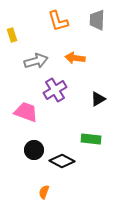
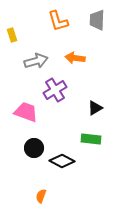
black triangle: moved 3 px left, 9 px down
black circle: moved 2 px up
orange semicircle: moved 3 px left, 4 px down
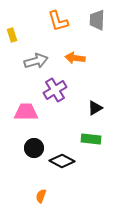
pink trapezoid: rotated 20 degrees counterclockwise
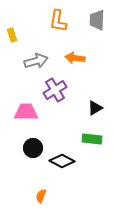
orange L-shape: rotated 25 degrees clockwise
green rectangle: moved 1 px right
black circle: moved 1 px left
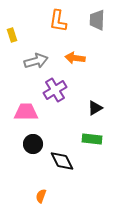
black circle: moved 4 px up
black diamond: rotated 35 degrees clockwise
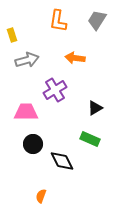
gray trapezoid: rotated 30 degrees clockwise
gray arrow: moved 9 px left, 1 px up
green rectangle: moved 2 px left; rotated 18 degrees clockwise
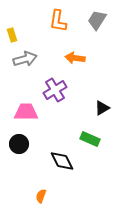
gray arrow: moved 2 px left, 1 px up
black triangle: moved 7 px right
black circle: moved 14 px left
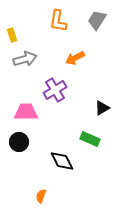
orange arrow: rotated 36 degrees counterclockwise
black circle: moved 2 px up
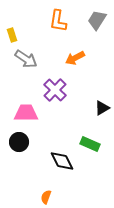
gray arrow: moved 1 px right; rotated 50 degrees clockwise
purple cross: rotated 15 degrees counterclockwise
pink trapezoid: moved 1 px down
green rectangle: moved 5 px down
orange semicircle: moved 5 px right, 1 px down
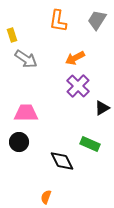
purple cross: moved 23 px right, 4 px up
